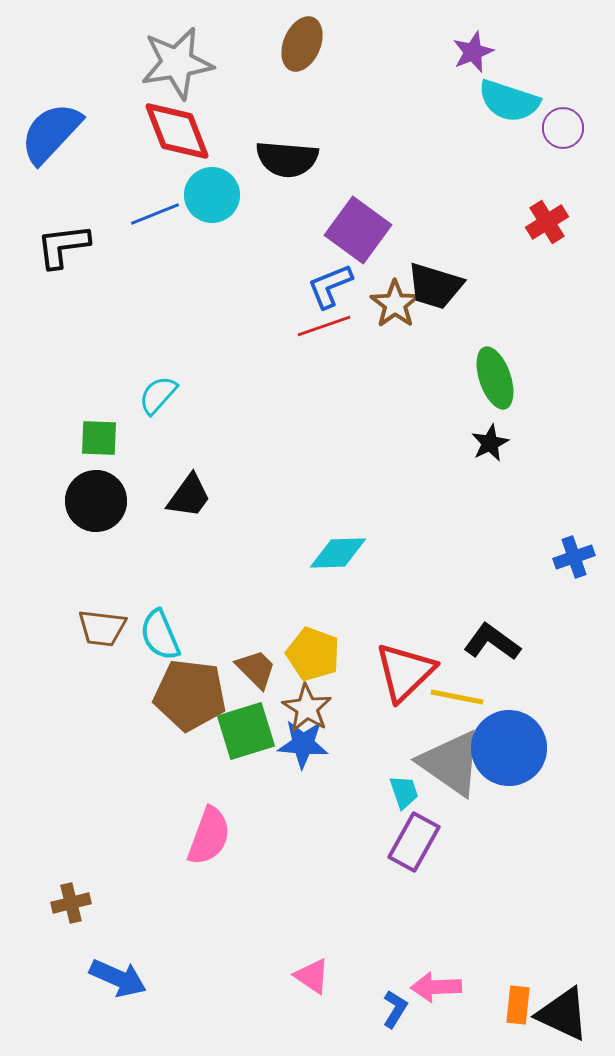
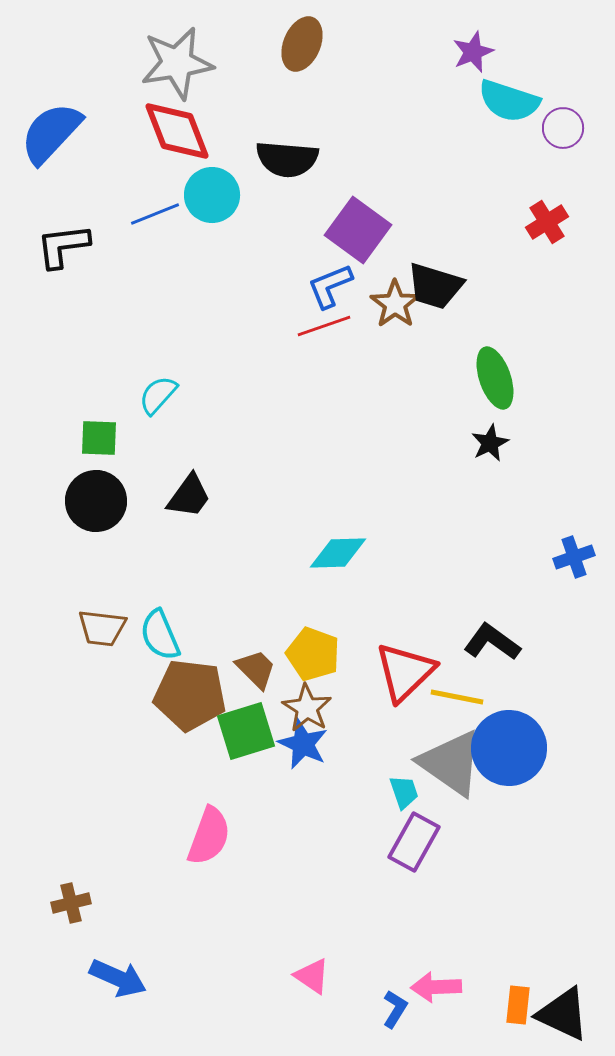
blue star at (303, 744): rotated 21 degrees clockwise
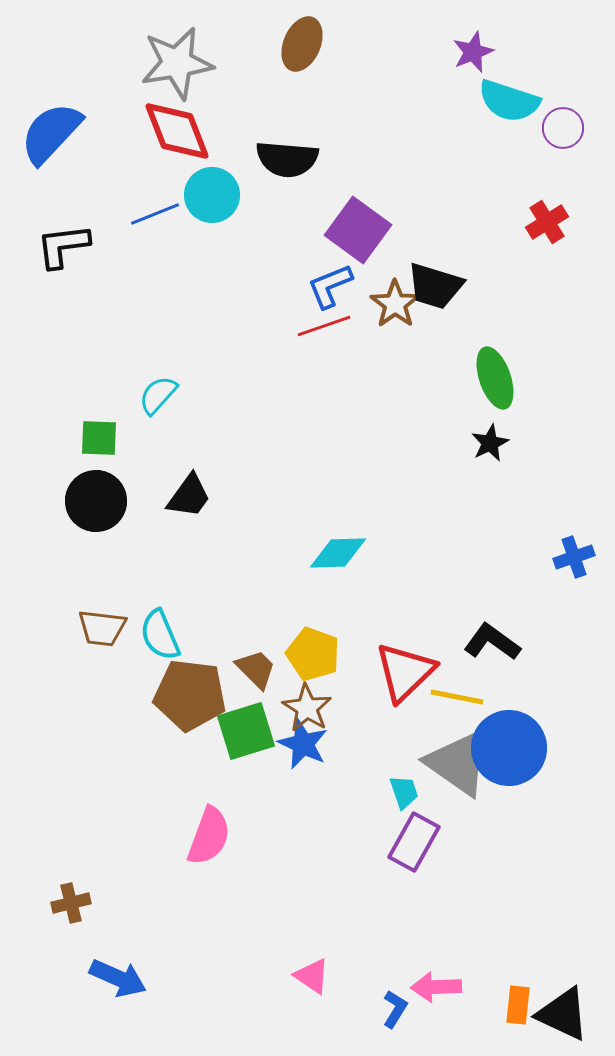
gray triangle at (451, 763): moved 7 px right
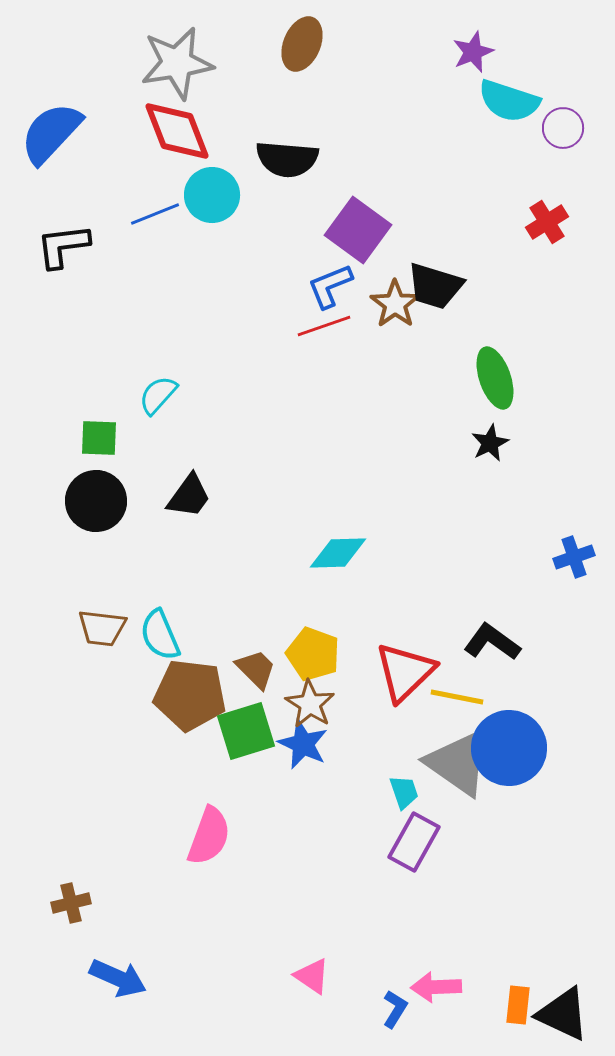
brown star at (307, 708): moved 3 px right, 4 px up
